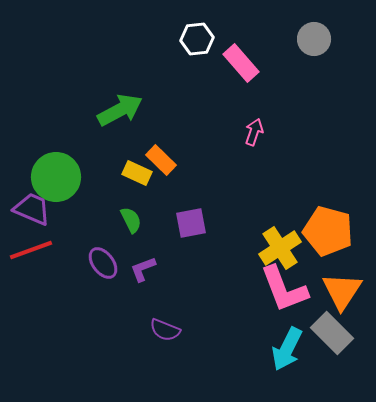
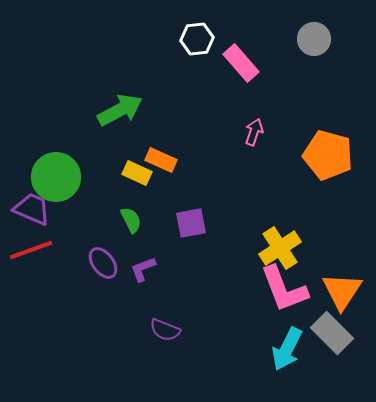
orange rectangle: rotated 20 degrees counterclockwise
orange pentagon: moved 76 px up
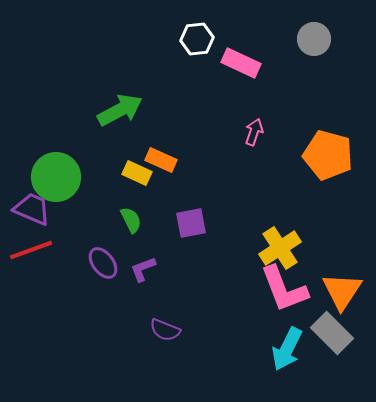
pink rectangle: rotated 24 degrees counterclockwise
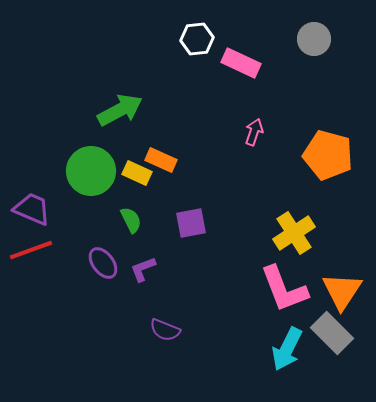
green circle: moved 35 px right, 6 px up
yellow cross: moved 14 px right, 15 px up
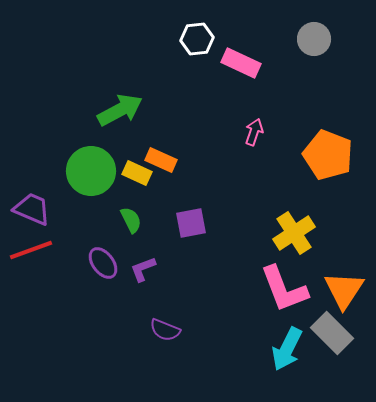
orange pentagon: rotated 6 degrees clockwise
orange triangle: moved 2 px right, 1 px up
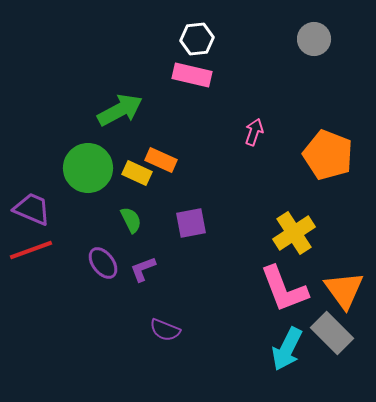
pink rectangle: moved 49 px left, 12 px down; rotated 12 degrees counterclockwise
green circle: moved 3 px left, 3 px up
orange triangle: rotated 9 degrees counterclockwise
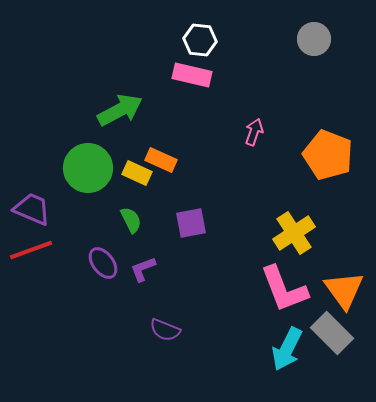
white hexagon: moved 3 px right, 1 px down; rotated 12 degrees clockwise
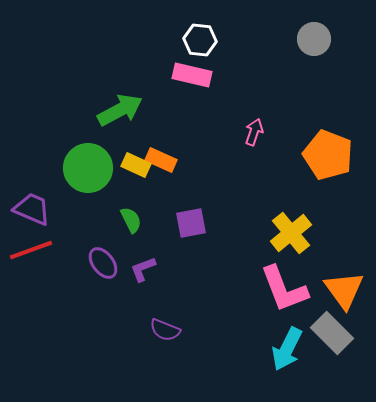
yellow rectangle: moved 1 px left, 8 px up
yellow cross: moved 3 px left; rotated 6 degrees counterclockwise
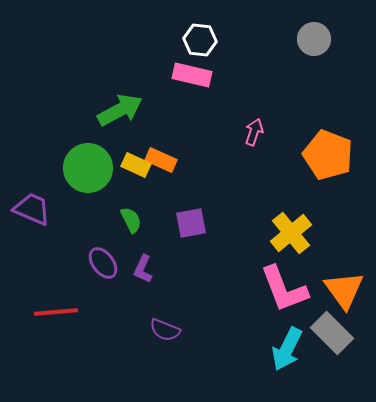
red line: moved 25 px right, 62 px down; rotated 15 degrees clockwise
purple L-shape: rotated 44 degrees counterclockwise
